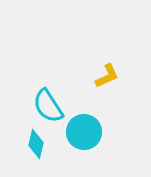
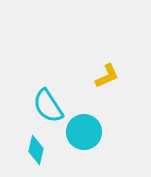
cyan diamond: moved 6 px down
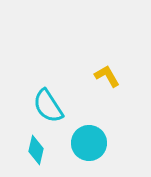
yellow L-shape: rotated 96 degrees counterclockwise
cyan circle: moved 5 px right, 11 px down
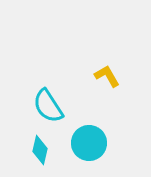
cyan diamond: moved 4 px right
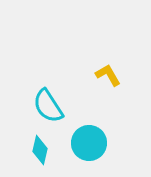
yellow L-shape: moved 1 px right, 1 px up
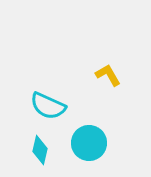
cyan semicircle: rotated 33 degrees counterclockwise
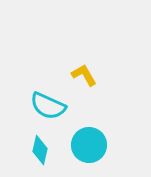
yellow L-shape: moved 24 px left
cyan circle: moved 2 px down
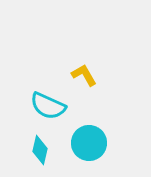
cyan circle: moved 2 px up
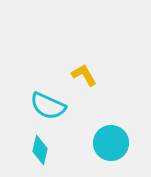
cyan circle: moved 22 px right
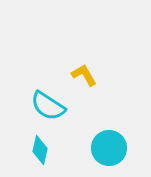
cyan semicircle: rotated 9 degrees clockwise
cyan circle: moved 2 px left, 5 px down
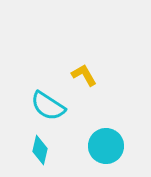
cyan circle: moved 3 px left, 2 px up
